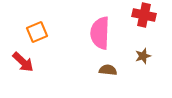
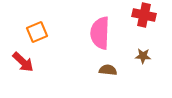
brown star: rotated 21 degrees clockwise
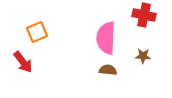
pink semicircle: moved 6 px right, 5 px down
red arrow: rotated 10 degrees clockwise
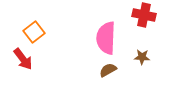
orange square: moved 3 px left; rotated 15 degrees counterclockwise
brown star: moved 1 px left, 1 px down
red arrow: moved 3 px up
brown semicircle: rotated 36 degrees counterclockwise
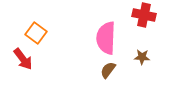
orange square: moved 2 px right, 1 px down; rotated 15 degrees counterclockwise
brown semicircle: rotated 24 degrees counterclockwise
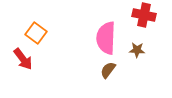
brown star: moved 5 px left, 7 px up
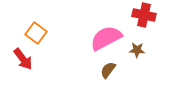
pink semicircle: rotated 60 degrees clockwise
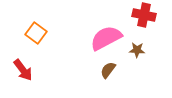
red arrow: moved 11 px down
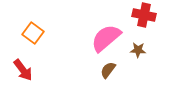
orange square: moved 3 px left
pink semicircle: rotated 12 degrees counterclockwise
brown star: moved 1 px right
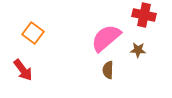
brown semicircle: rotated 36 degrees counterclockwise
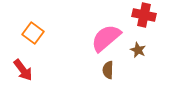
brown star: rotated 21 degrees clockwise
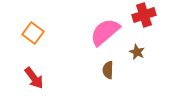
red cross: rotated 30 degrees counterclockwise
pink semicircle: moved 1 px left, 6 px up
brown star: moved 1 px left, 2 px down
red arrow: moved 11 px right, 8 px down
